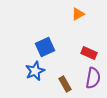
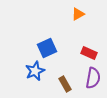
blue square: moved 2 px right, 1 px down
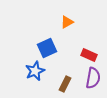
orange triangle: moved 11 px left, 8 px down
red rectangle: moved 2 px down
brown rectangle: rotated 56 degrees clockwise
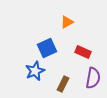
red rectangle: moved 6 px left, 3 px up
brown rectangle: moved 2 px left
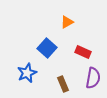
blue square: rotated 24 degrees counterclockwise
blue star: moved 8 px left, 2 px down
brown rectangle: rotated 49 degrees counterclockwise
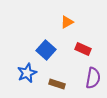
blue square: moved 1 px left, 2 px down
red rectangle: moved 3 px up
brown rectangle: moved 6 px left; rotated 49 degrees counterclockwise
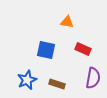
orange triangle: rotated 40 degrees clockwise
blue square: rotated 30 degrees counterclockwise
blue star: moved 7 px down
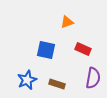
orange triangle: rotated 32 degrees counterclockwise
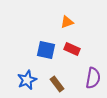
red rectangle: moved 11 px left
brown rectangle: rotated 35 degrees clockwise
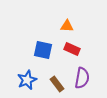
orange triangle: moved 4 px down; rotated 24 degrees clockwise
blue square: moved 3 px left
purple semicircle: moved 11 px left
